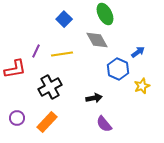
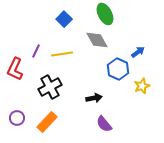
red L-shape: rotated 125 degrees clockwise
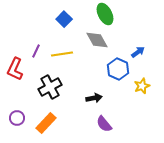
orange rectangle: moved 1 px left, 1 px down
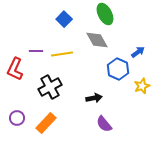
purple line: rotated 64 degrees clockwise
